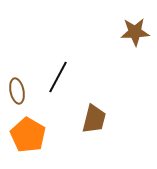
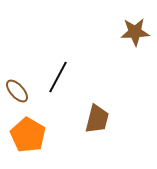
brown ellipse: rotated 30 degrees counterclockwise
brown trapezoid: moved 3 px right
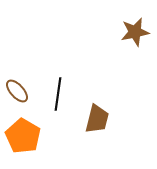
brown star: rotated 8 degrees counterclockwise
black line: moved 17 px down; rotated 20 degrees counterclockwise
orange pentagon: moved 5 px left, 1 px down
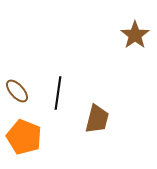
brown star: moved 3 px down; rotated 24 degrees counterclockwise
black line: moved 1 px up
orange pentagon: moved 1 px right, 1 px down; rotated 8 degrees counterclockwise
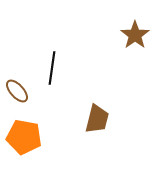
black line: moved 6 px left, 25 px up
orange pentagon: rotated 12 degrees counterclockwise
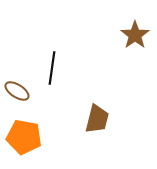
brown ellipse: rotated 15 degrees counterclockwise
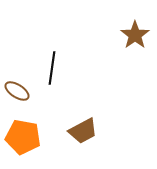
brown trapezoid: moved 14 px left, 12 px down; rotated 48 degrees clockwise
orange pentagon: moved 1 px left
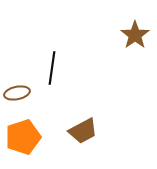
brown ellipse: moved 2 px down; rotated 45 degrees counterclockwise
orange pentagon: rotated 28 degrees counterclockwise
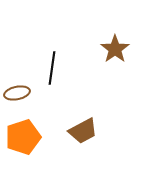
brown star: moved 20 px left, 14 px down
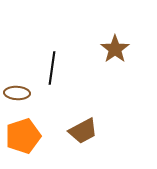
brown ellipse: rotated 15 degrees clockwise
orange pentagon: moved 1 px up
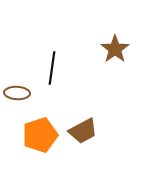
orange pentagon: moved 17 px right, 1 px up
